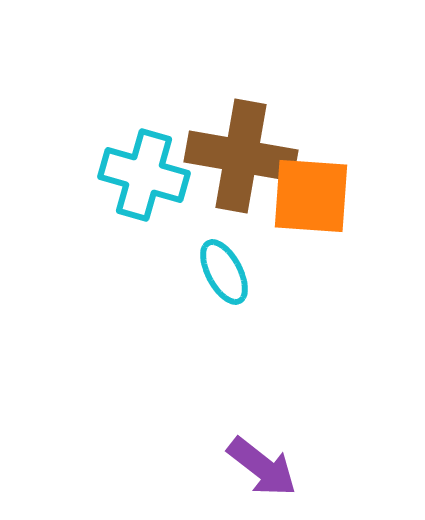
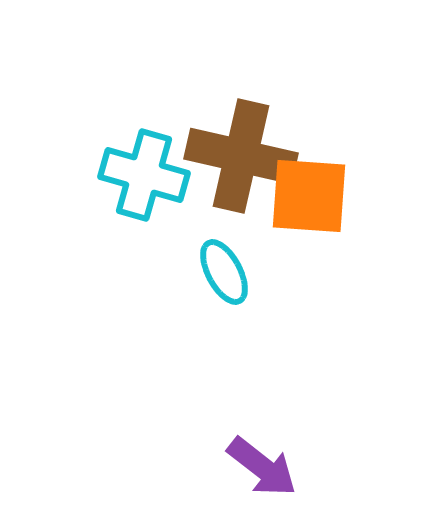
brown cross: rotated 3 degrees clockwise
orange square: moved 2 px left
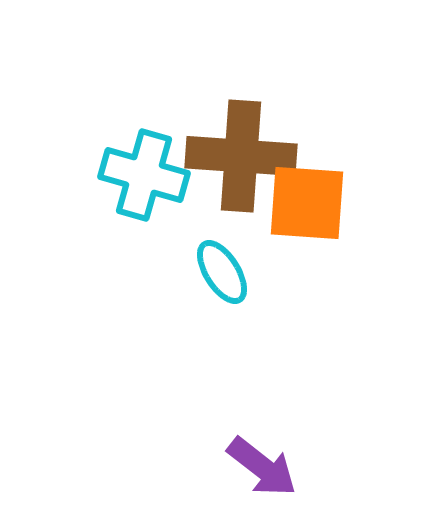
brown cross: rotated 9 degrees counterclockwise
orange square: moved 2 px left, 7 px down
cyan ellipse: moved 2 px left; rotated 4 degrees counterclockwise
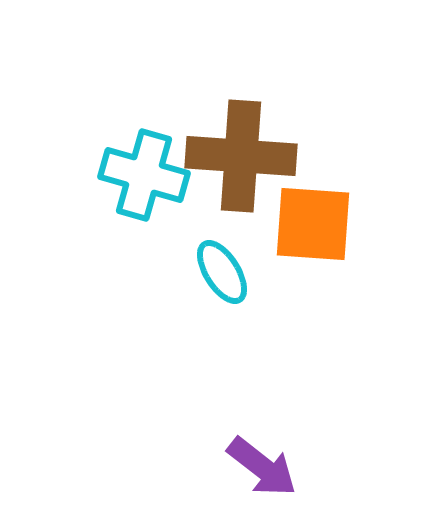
orange square: moved 6 px right, 21 px down
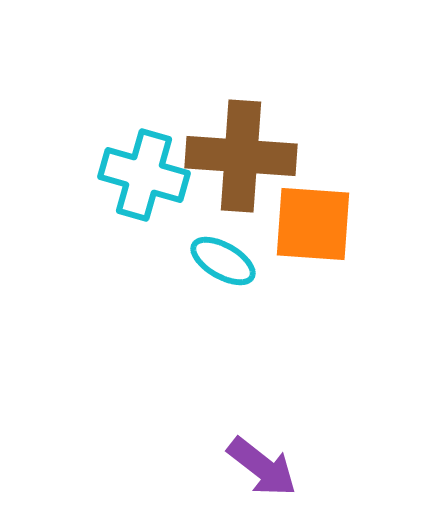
cyan ellipse: moved 1 px right, 11 px up; rotated 28 degrees counterclockwise
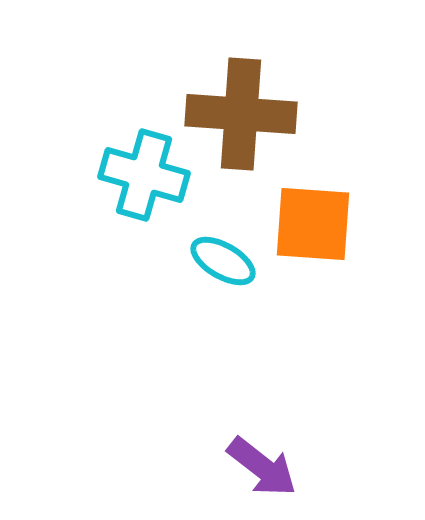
brown cross: moved 42 px up
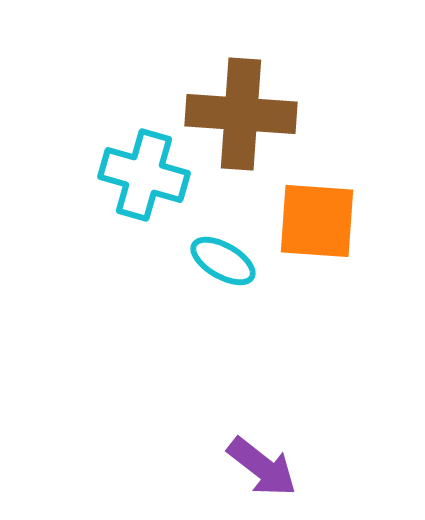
orange square: moved 4 px right, 3 px up
